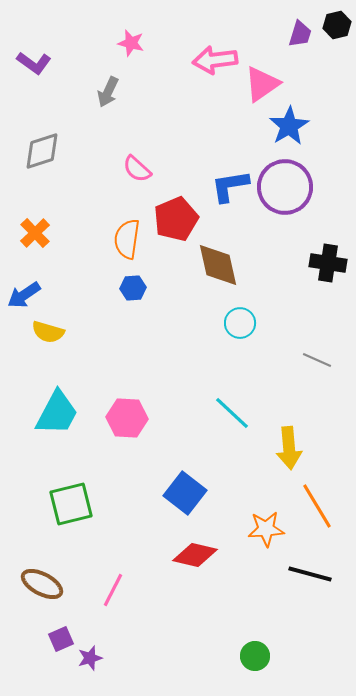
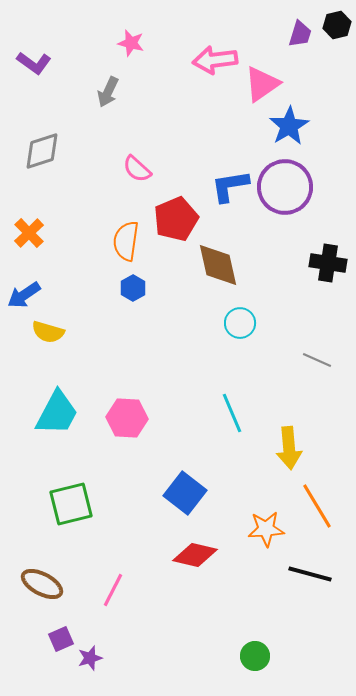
orange cross: moved 6 px left
orange semicircle: moved 1 px left, 2 px down
blue hexagon: rotated 25 degrees counterclockwise
cyan line: rotated 24 degrees clockwise
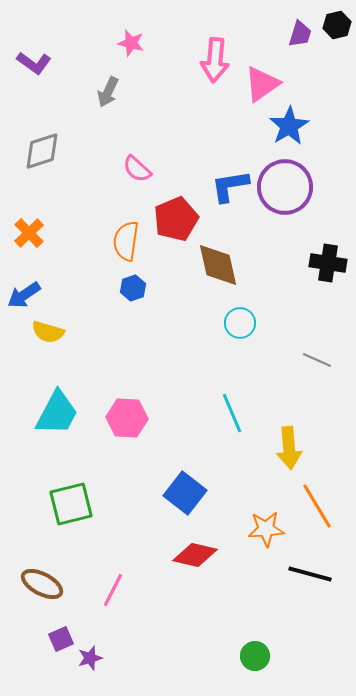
pink arrow: rotated 78 degrees counterclockwise
blue hexagon: rotated 10 degrees clockwise
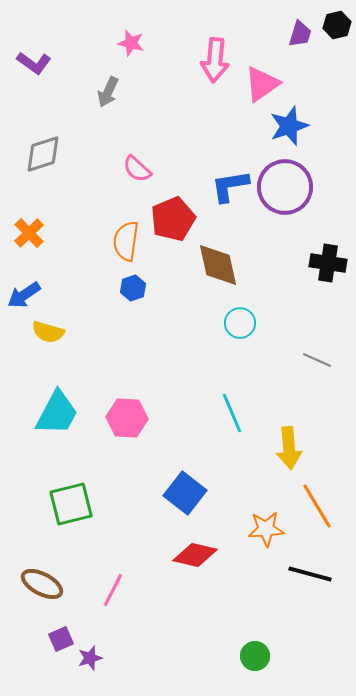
blue star: rotated 12 degrees clockwise
gray diamond: moved 1 px right, 3 px down
red pentagon: moved 3 px left
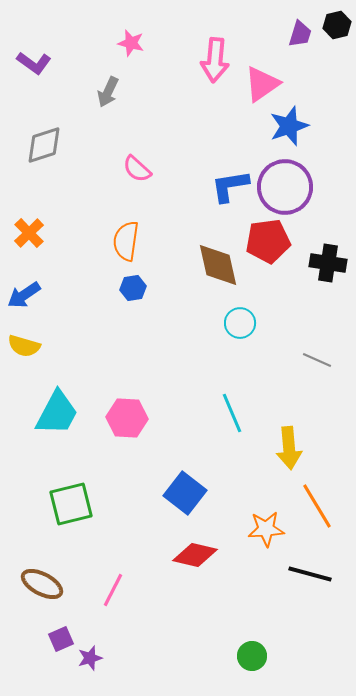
gray diamond: moved 1 px right, 9 px up
red pentagon: moved 95 px right, 22 px down; rotated 15 degrees clockwise
blue hexagon: rotated 10 degrees clockwise
yellow semicircle: moved 24 px left, 14 px down
green circle: moved 3 px left
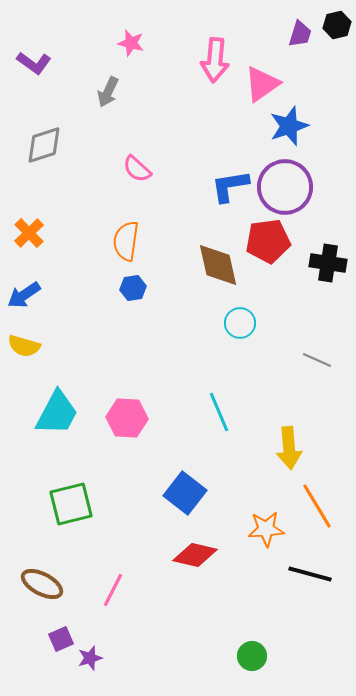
cyan line: moved 13 px left, 1 px up
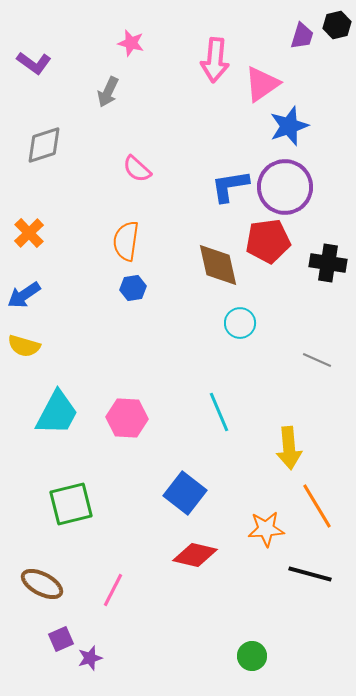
purple trapezoid: moved 2 px right, 2 px down
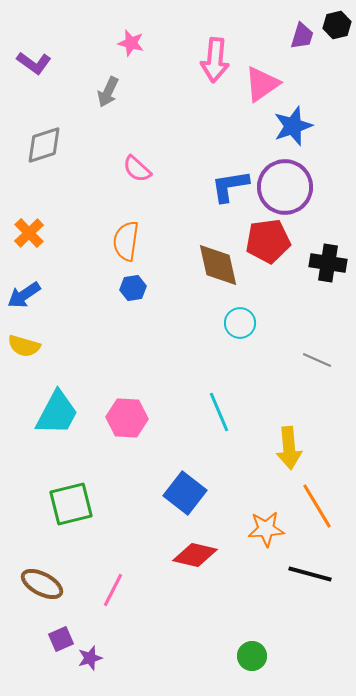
blue star: moved 4 px right
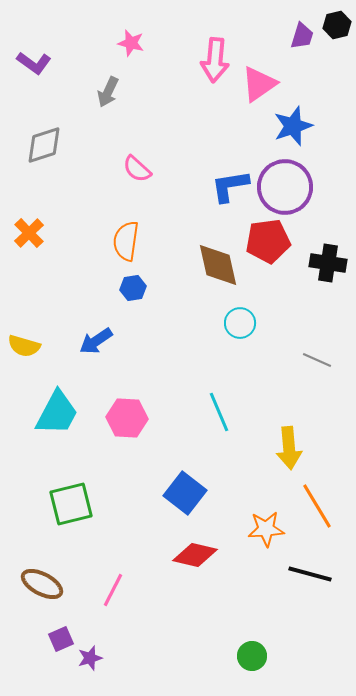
pink triangle: moved 3 px left
blue arrow: moved 72 px right, 46 px down
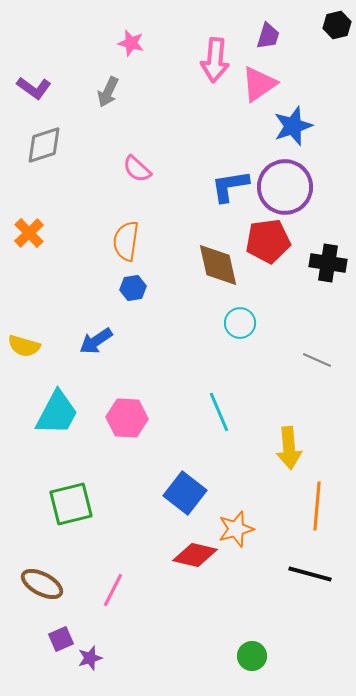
purple trapezoid: moved 34 px left
purple L-shape: moved 25 px down
orange line: rotated 36 degrees clockwise
orange star: moved 30 px left; rotated 12 degrees counterclockwise
